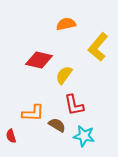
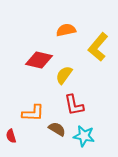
orange semicircle: moved 6 px down
brown semicircle: moved 4 px down
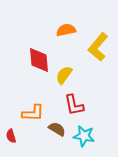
red diamond: rotated 72 degrees clockwise
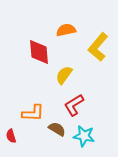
red diamond: moved 8 px up
red L-shape: rotated 70 degrees clockwise
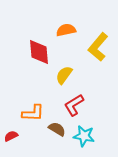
red semicircle: rotated 80 degrees clockwise
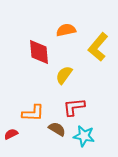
red L-shape: moved 2 px down; rotated 25 degrees clockwise
red semicircle: moved 2 px up
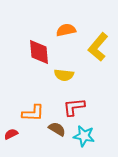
yellow semicircle: rotated 120 degrees counterclockwise
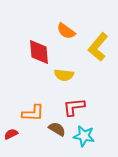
orange semicircle: moved 1 px down; rotated 132 degrees counterclockwise
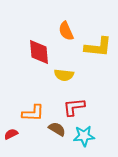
orange semicircle: rotated 30 degrees clockwise
yellow L-shape: rotated 124 degrees counterclockwise
cyan star: rotated 15 degrees counterclockwise
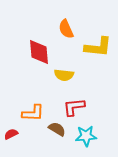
orange semicircle: moved 2 px up
cyan star: moved 2 px right
